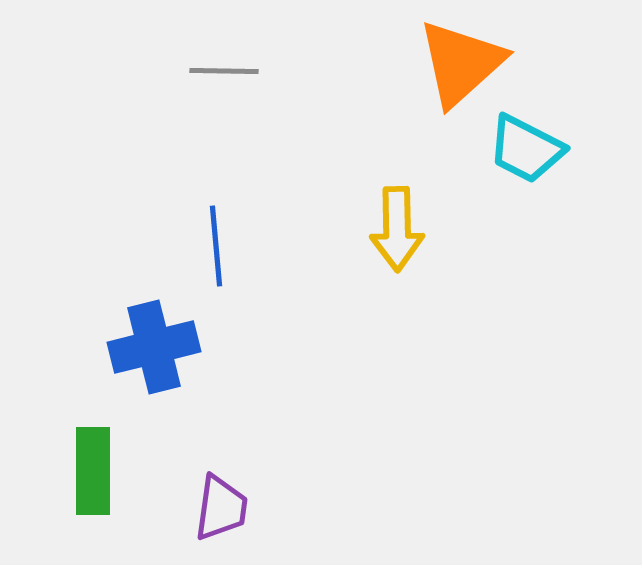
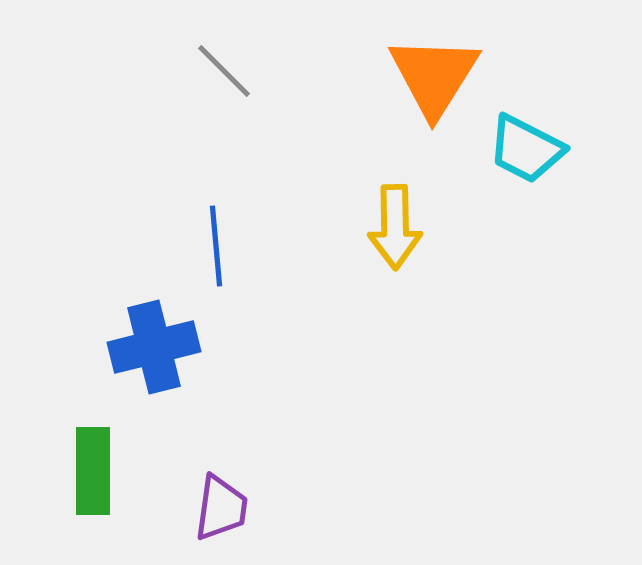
orange triangle: moved 27 px left, 13 px down; rotated 16 degrees counterclockwise
gray line: rotated 44 degrees clockwise
yellow arrow: moved 2 px left, 2 px up
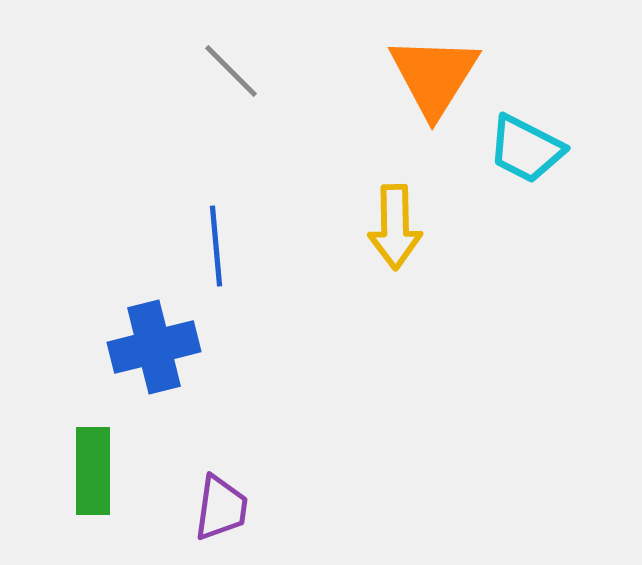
gray line: moved 7 px right
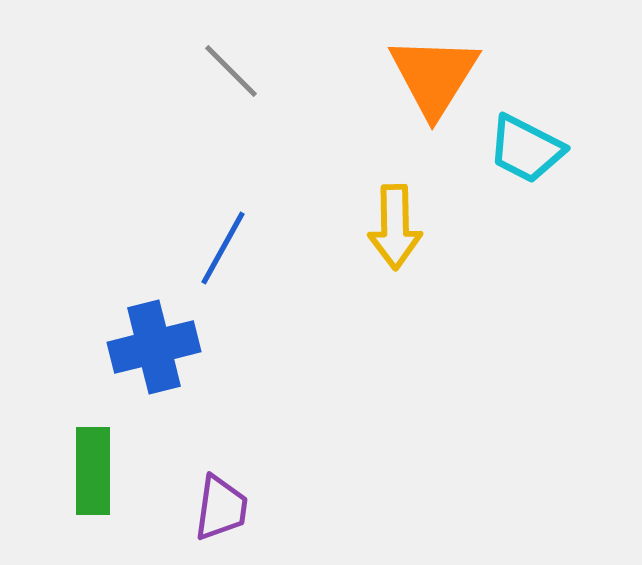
blue line: moved 7 px right, 2 px down; rotated 34 degrees clockwise
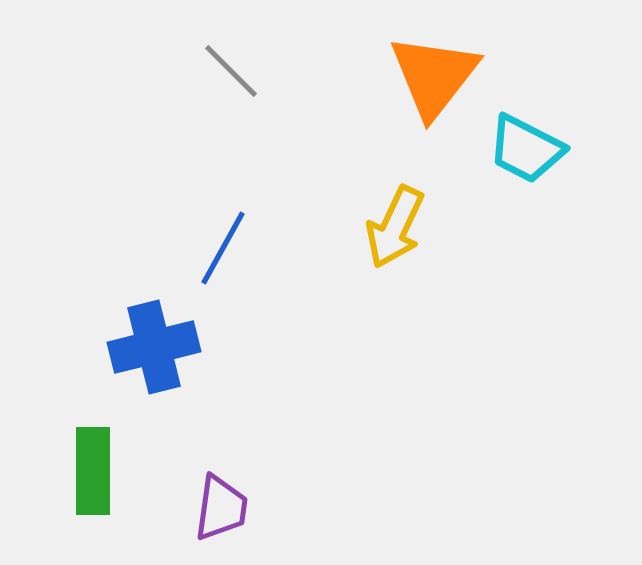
orange triangle: rotated 6 degrees clockwise
yellow arrow: rotated 26 degrees clockwise
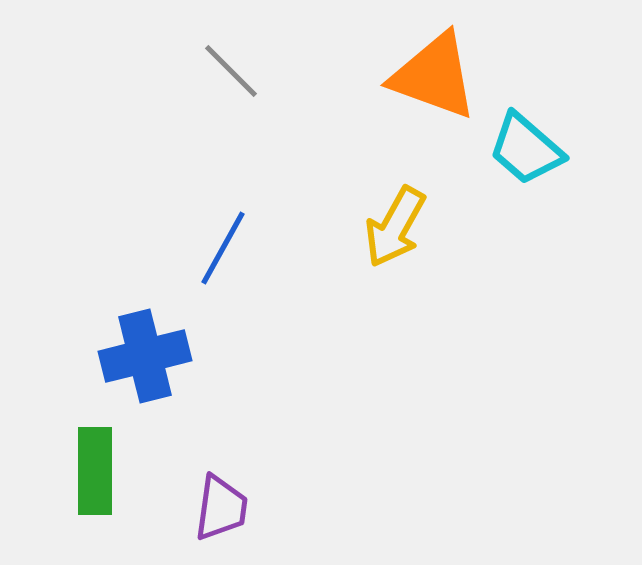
orange triangle: rotated 48 degrees counterclockwise
cyan trapezoid: rotated 14 degrees clockwise
yellow arrow: rotated 4 degrees clockwise
blue cross: moved 9 px left, 9 px down
green rectangle: moved 2 px right
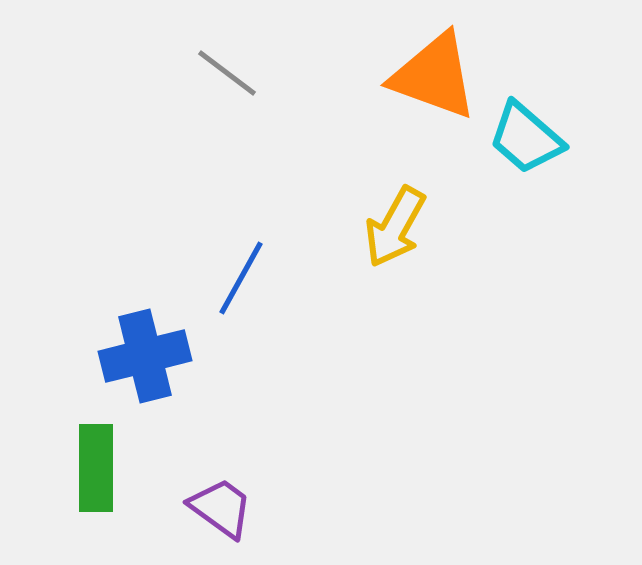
gray line: moved 4 px left, 2 px down; rotated 8 degrees counterclockwise
cyan trapezoid: moved 11 px up
blue line: moved 18 px right, 30 px down
green rectangle: moved 1 px right, 3 px up
purple trapezoid: rotated 62 degrees counterclockwise
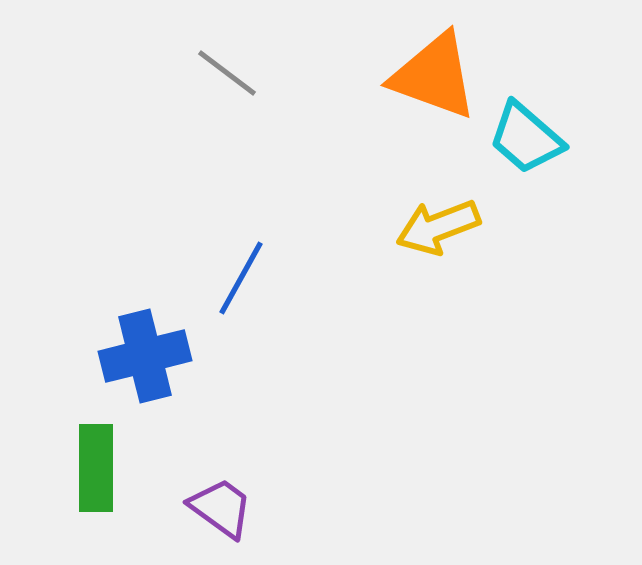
yellow arrow: moved 43 px right; rotated 40 degrees clockwise
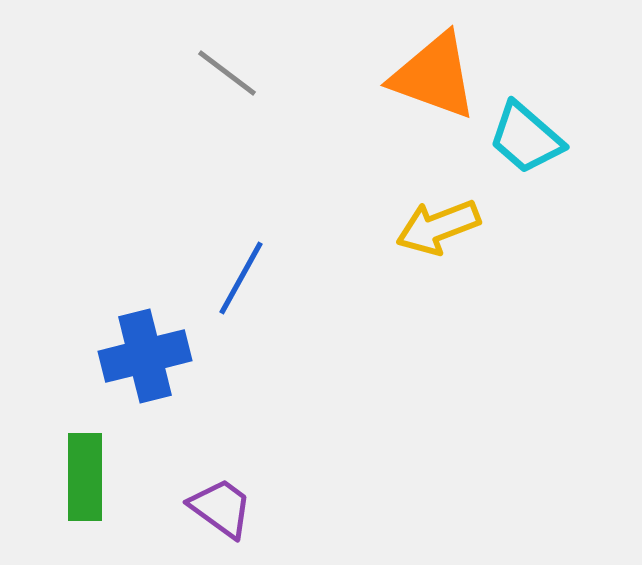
green rectangle: moved 11 px left, 9 px down
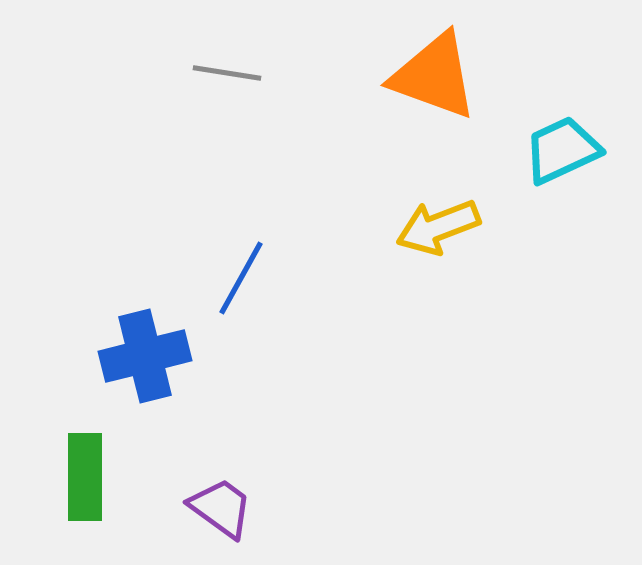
gray line: rotated 28 degrees counterclockwise
cyan trapezoid: moved 36 px right, 12 px down; rotated 114 degrees clockwise
